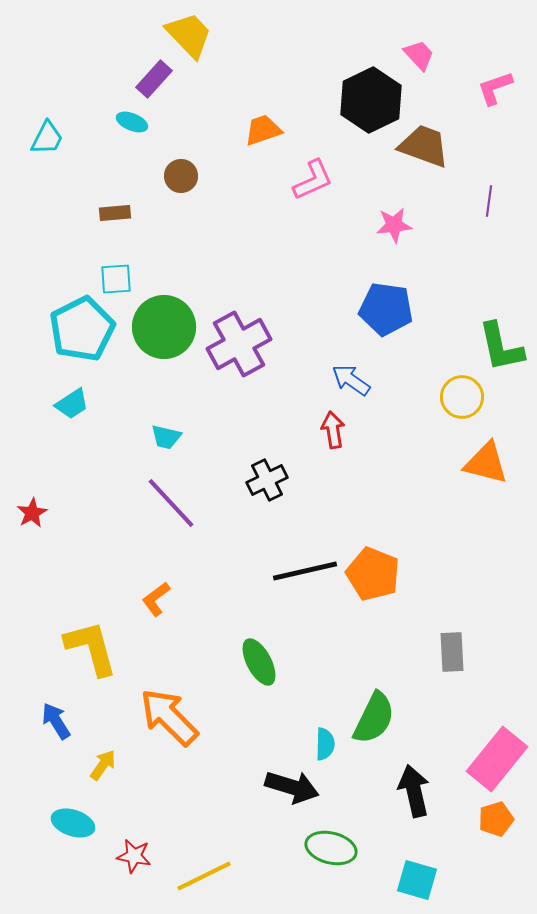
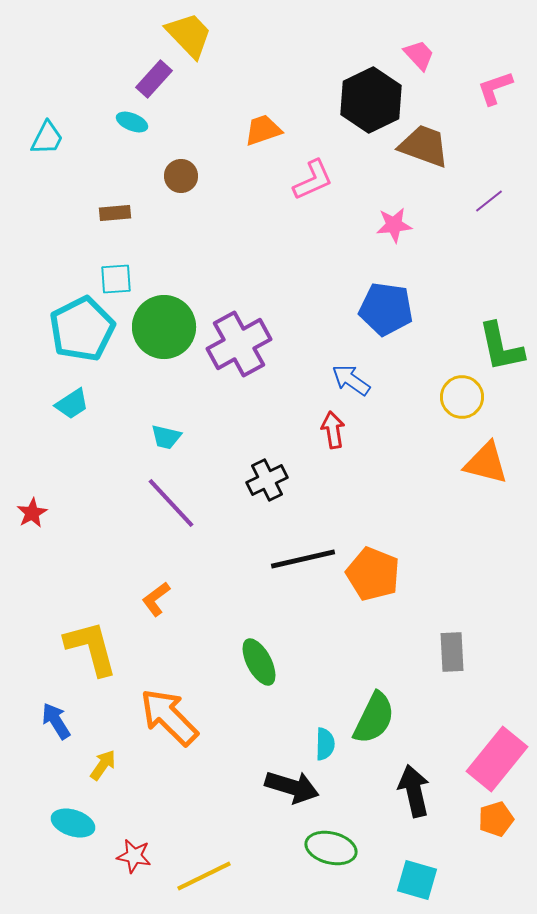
purple line at (489, 201): rotated 44 degrees clockwise
black line at (305, 571): moved 2 px left, 12 px up
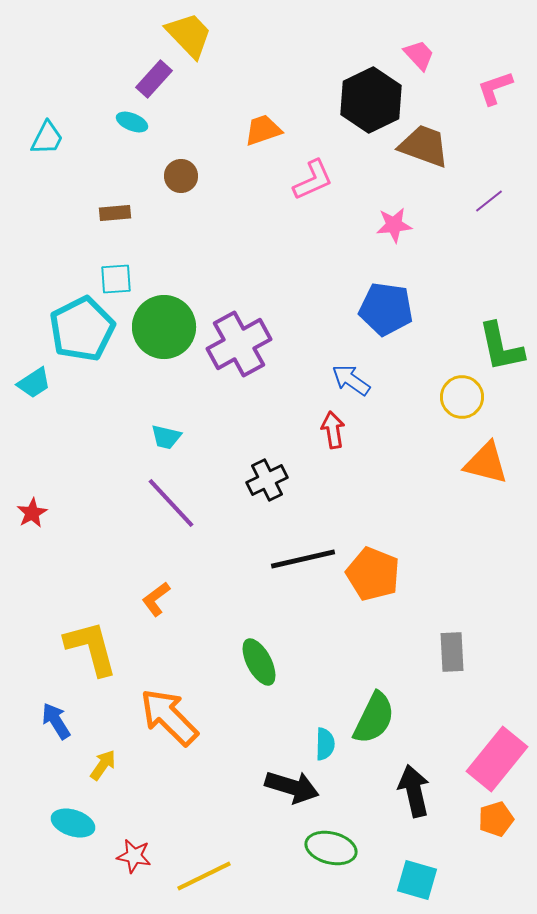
cyan trapezoid at (72, 404): moved 38 px left, 21 px up
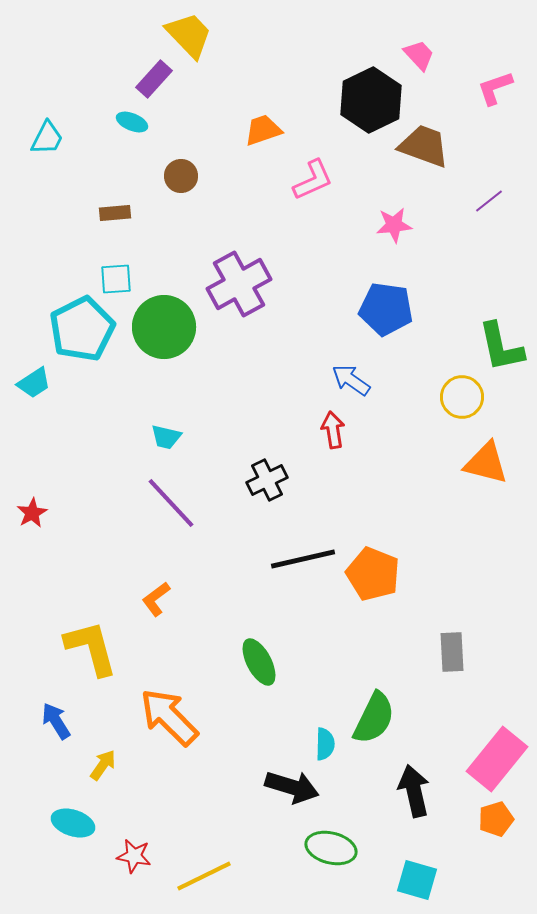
purple cross at (239, 344): moved 60 px up
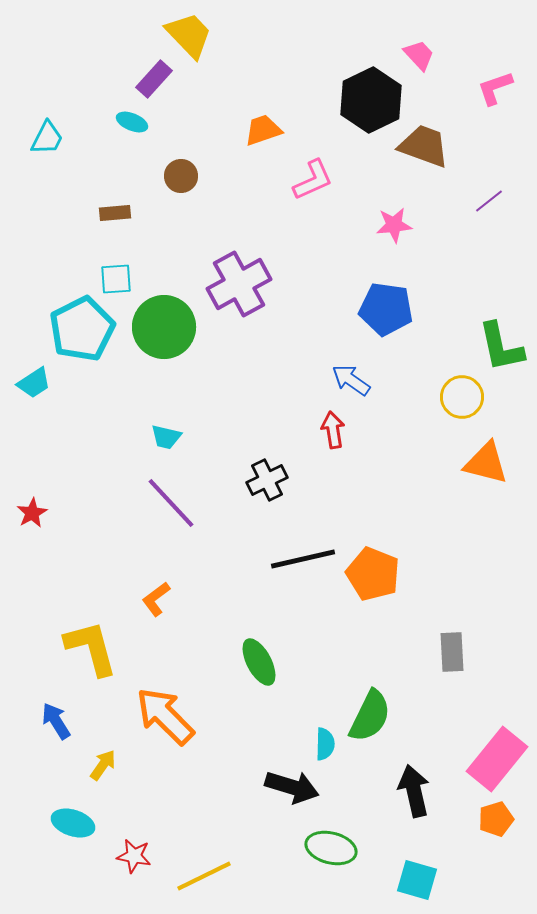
orange arrow at (169, 717): moved 4 px left, 1 px up
green semicircle at (374, 718): moved 4 px left, 2 px up
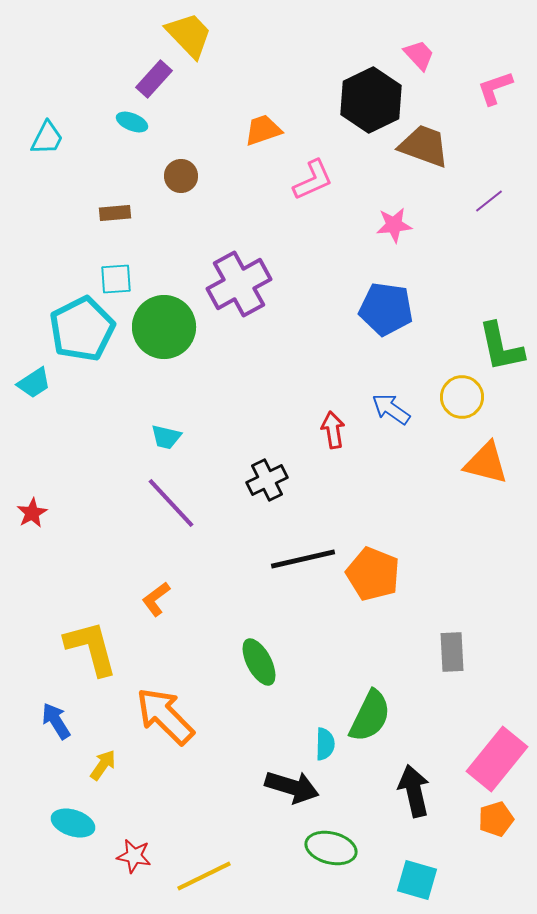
blue arrow at (351, 380): moved 40 px right, 29 px down
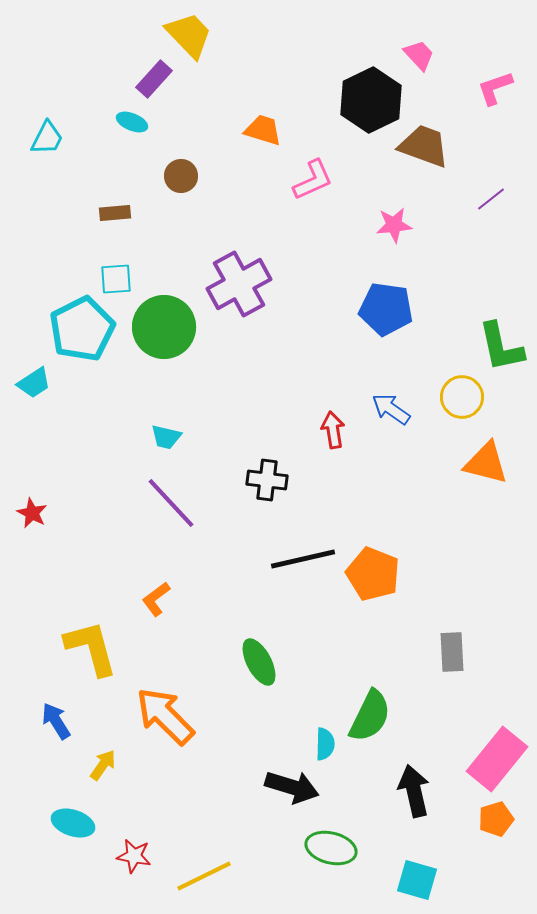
orange trapezoid at (263, 130): rotated 36 degrees clockwise
purple line at (489, 201): moved 2 px right, 2 px up
black cross at (267, 480): rotated 33 degrees clockwise
red star at (32, 513): rotated 16 degrees counterclockwise
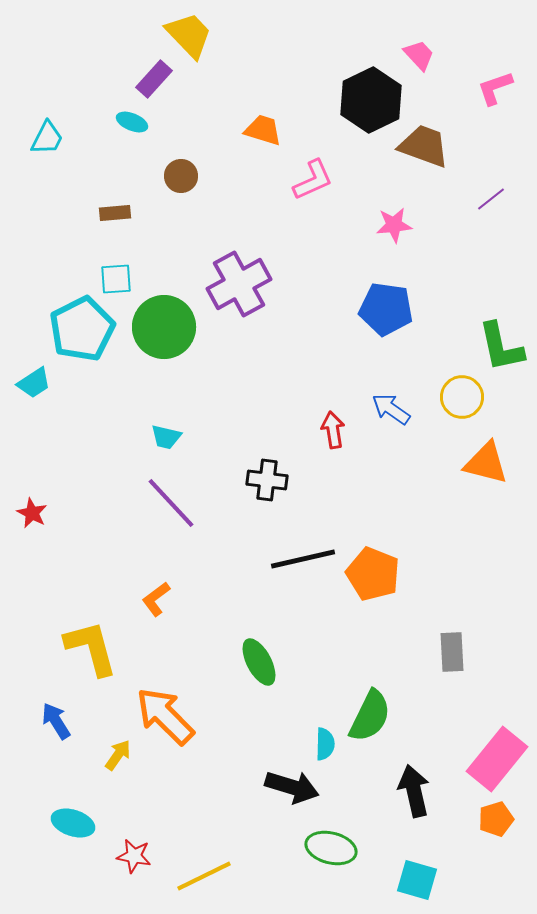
yellow arrow at (103, 765): moved 15 px right, 10 px up
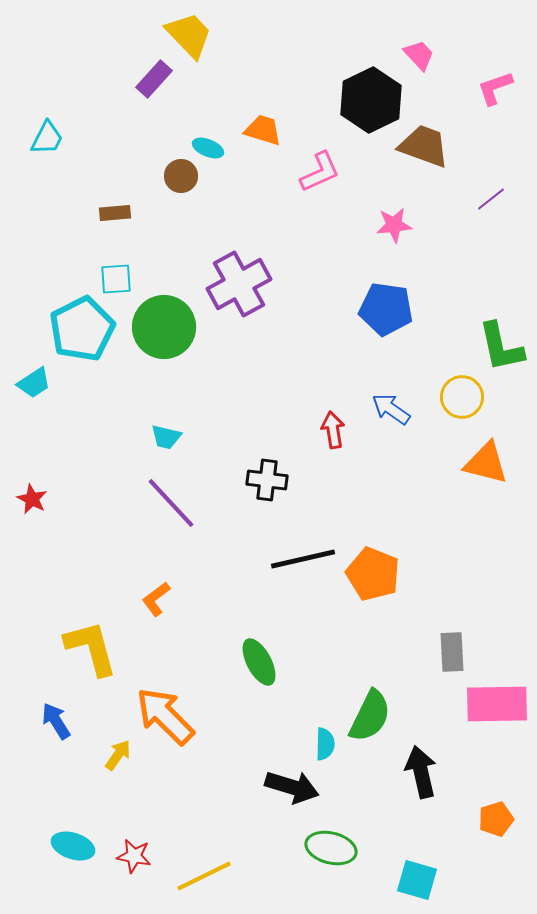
cyan ellipse at (132, 122): moved 76 px right, 26 px down
pink L-shape at (313, 180): moved 7 px right, 8 px up
red star at (32, 513): moved 14 px up
pink rectangle at (497, 759): moved 55 px up; rotated 50 degrees clockwise
black arrow at (414, 791): moved 7 px right, 19 px up
cyan ellipse at (73, 823): moved 23 px down
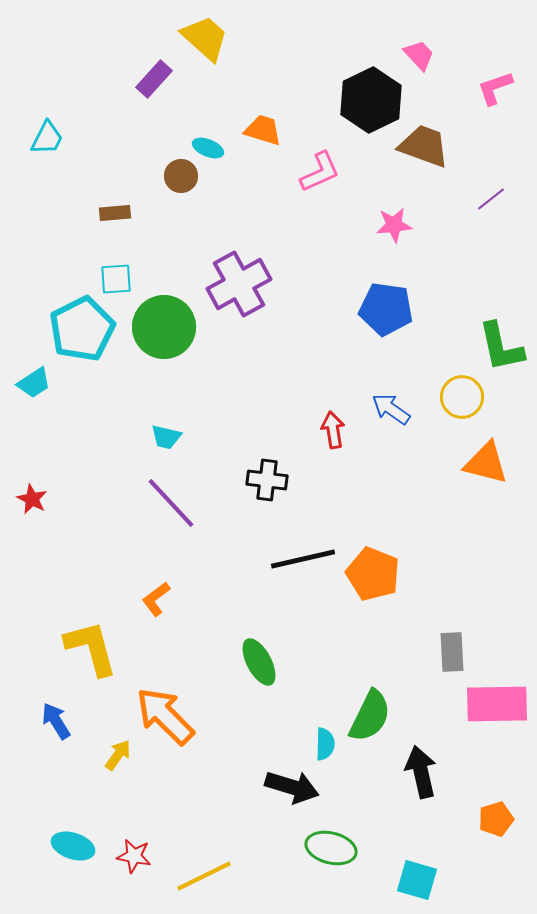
yellow trapezoid at (189, 35): moved 16 px right, 3 px down; rotated 4 degrees counterclockwise
